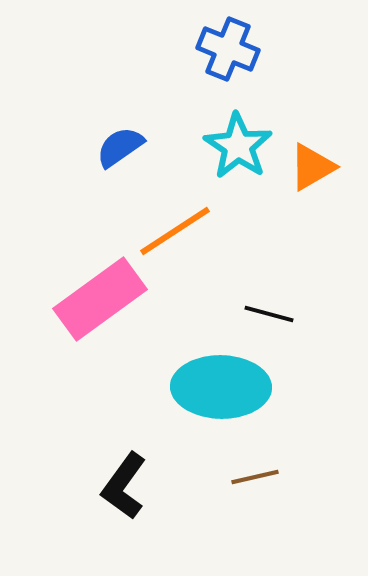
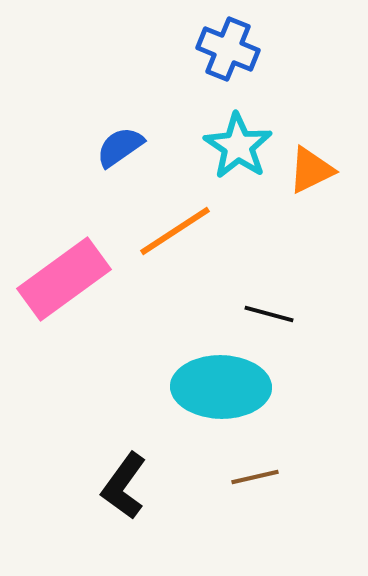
orange triangle: moved 1 px left, 3 px down; rotated 4 degrees clockwise
pink rectangle: moved 36 px left, 20 px up
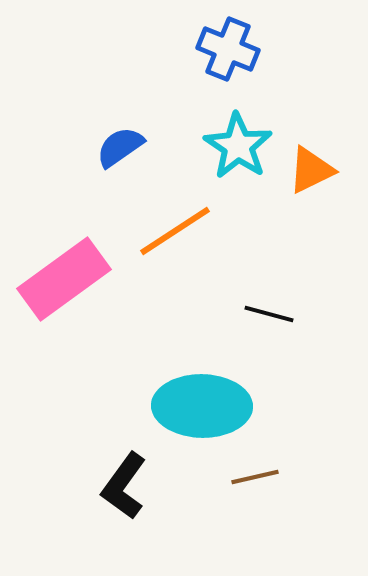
cyan ellipse: moved 19 px left, 19 px down
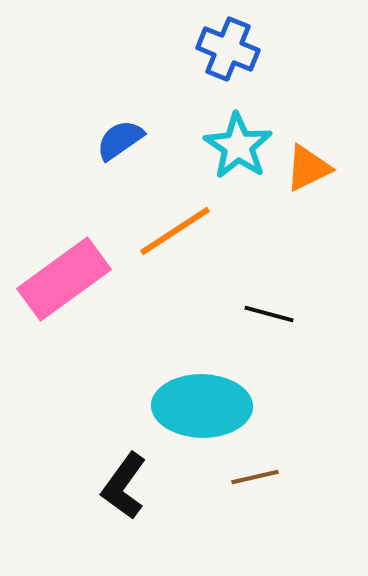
blue semicircle: moved 7 px up
orange triangle: moved 3 px left, 2 px up
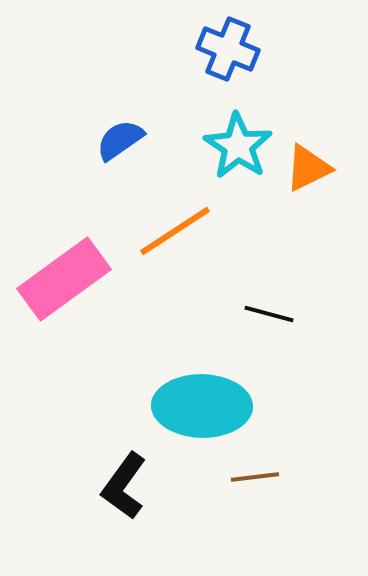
brown line: rotated 6 degrees clockwise
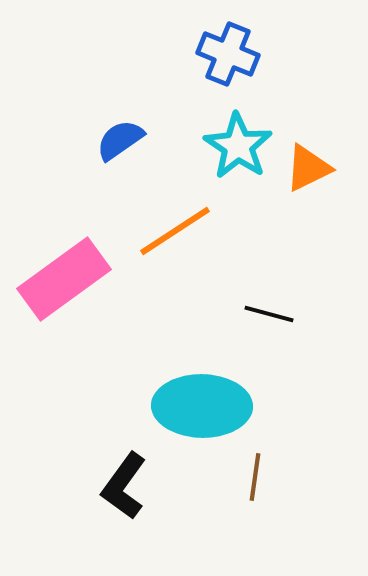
blue cross: moved 5 px down
brown line: rotated 75 degrees counterclockwise
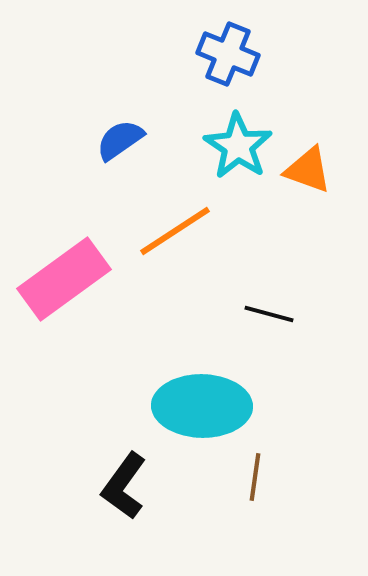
orange triangle: moved 2 px down; rotated 46 degrees clockwise
